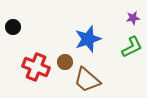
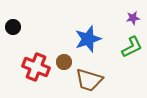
brown circle: moved 1 px left
brown trapezoid: moved 2 px right; rotated 24 degrees counterclockwise
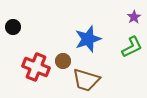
purple star: moved 1 px right, 1 px up; rotated 24 degrees counterclockwise
brown circle: moved 1 px left, 1 px up
brown trapezoid: moved 3 px left
